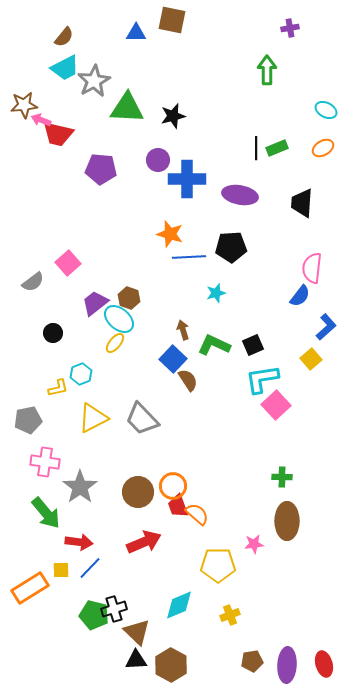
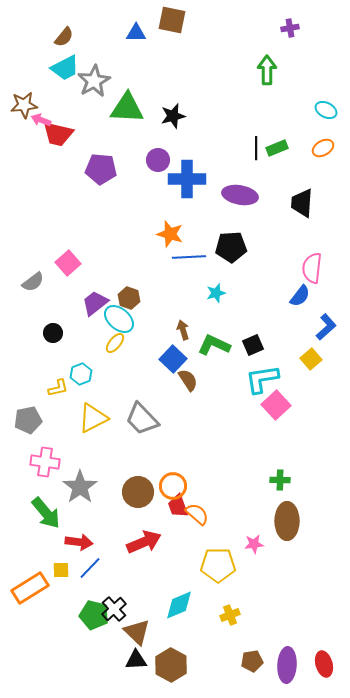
green cross at (282, 477): moved 2 px left, 3 px down
black cross at (114, 609): rotated 25 degrees counterclockwise
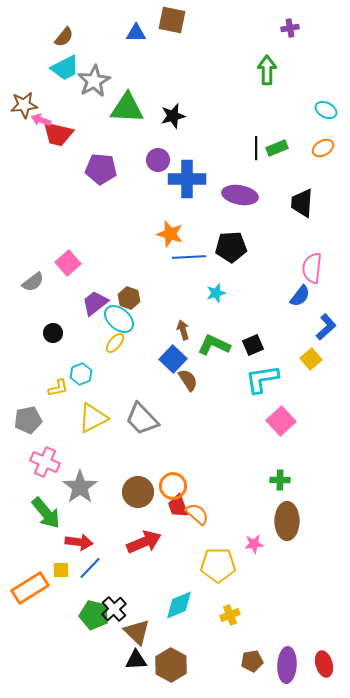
pink square at (276, 405): moved 5 px right, 16 px down
pink cross at (45, 462): rotated 16 degrees clockwise
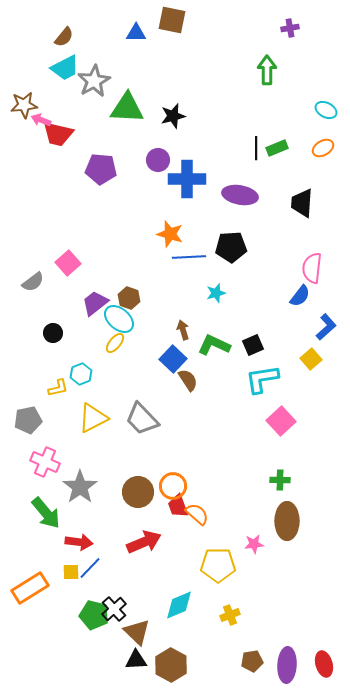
yellow square at (61, 570): moved 10 px right, 2 px down
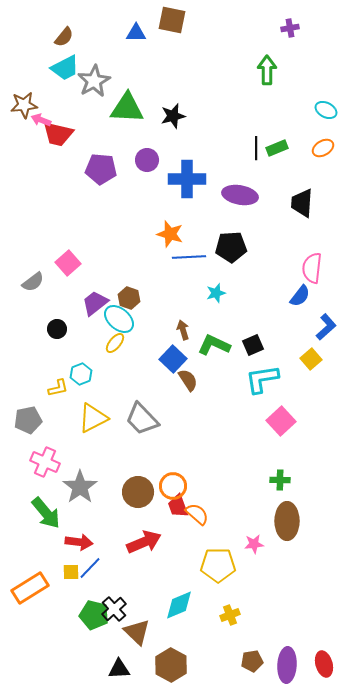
purple circle at (158, 160): moved 11 px left
black circle at (53, 333): moved 4 px right, 4 px up
black triangle at (136, 660): moved 17 px left, 9 px down
